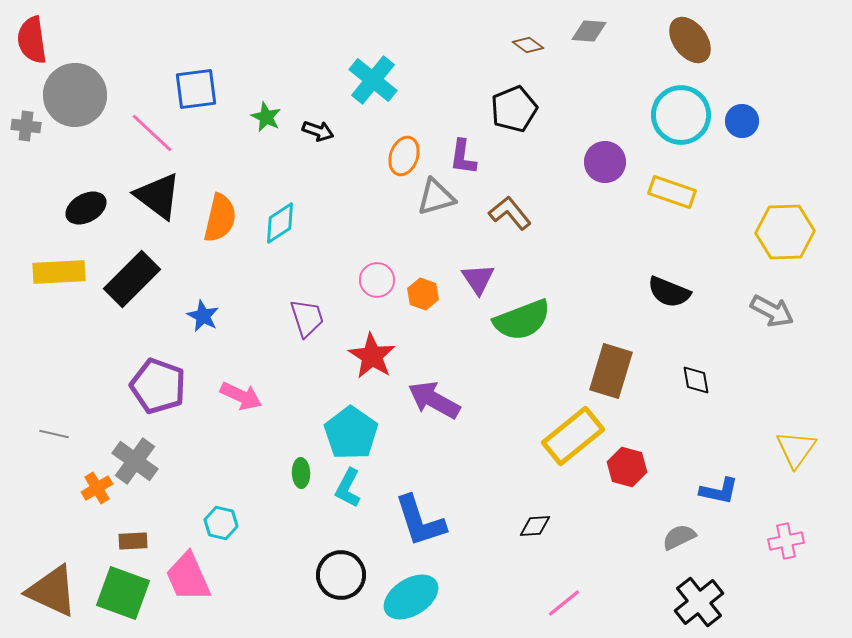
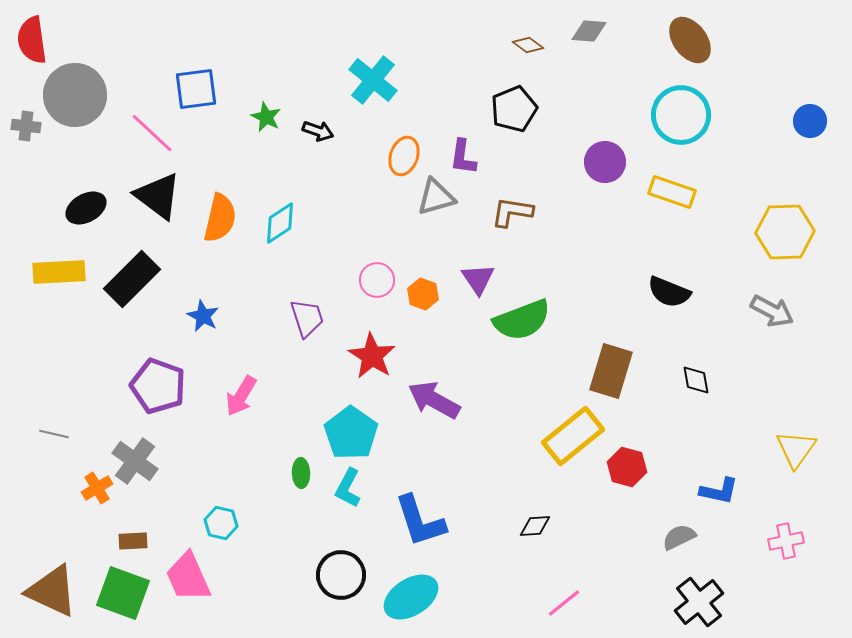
blue circle at (742, 121): moved 68 px right
brown L-shape at (510, 213): moved 2 px right, 1 px up; rotated 42 degrees counterclockwise
pink arrow at (241, 396): rotated 96 degrees clockwise
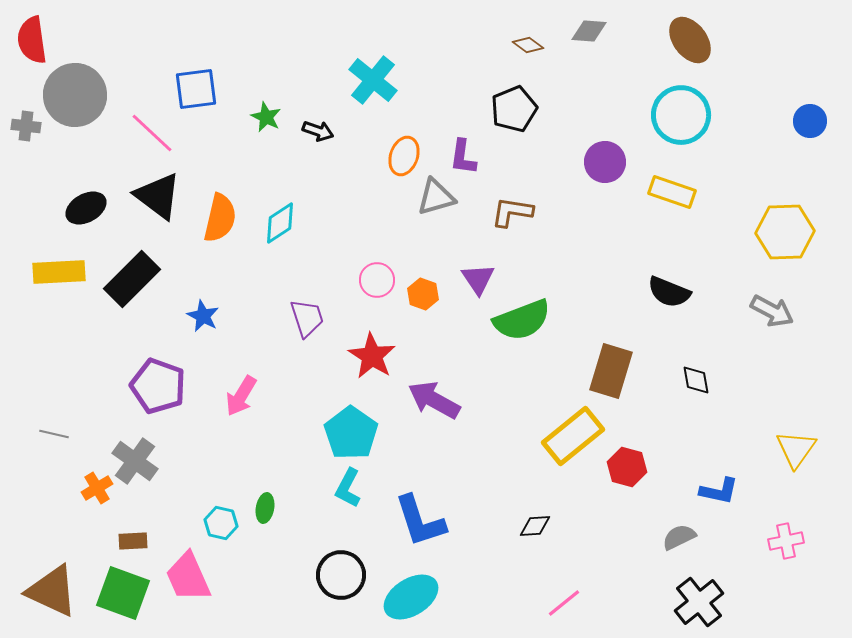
green ellipse at (301, 473): moved 36 px left, 35 px down; rotated 12 degrees clockwise
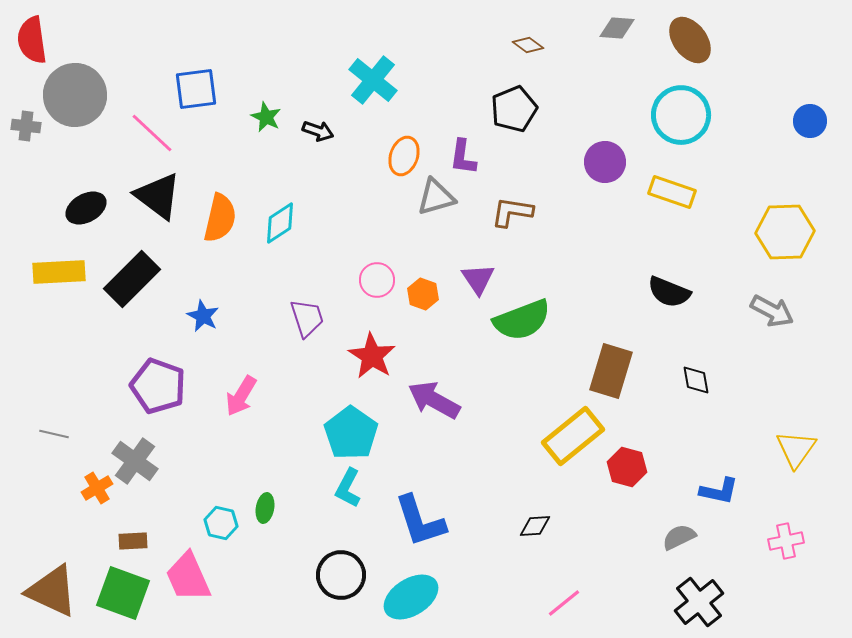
gray diamond at (589, 31): moved 28 px right, 3 px up
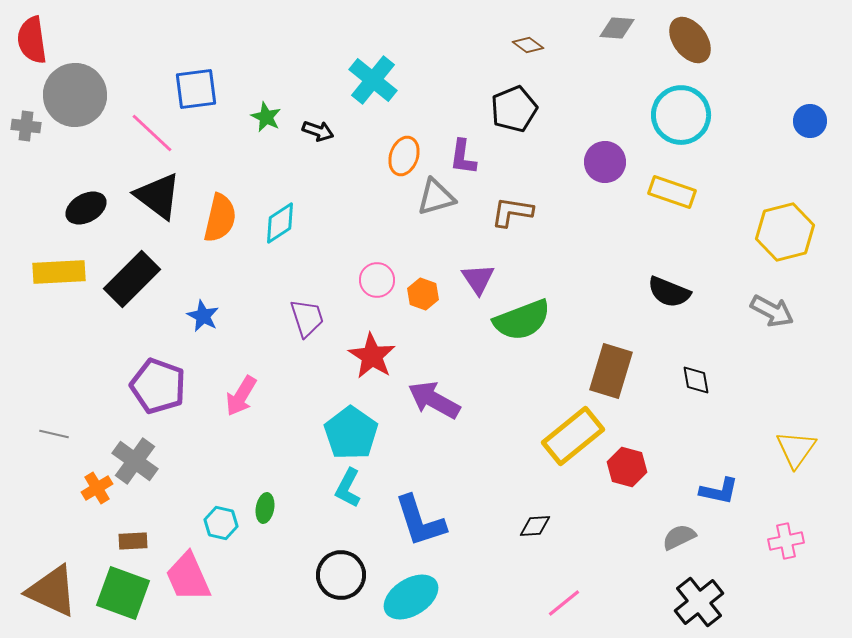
yellow hexagon at (785, 232): rotated 12 degrees counterclockwise
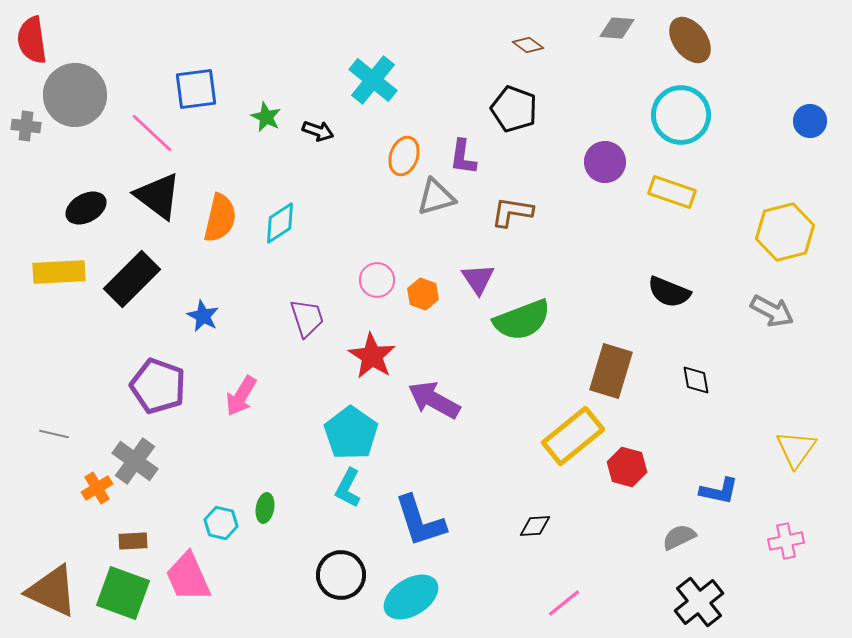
black pentagon at (514, 109): rotated 30 degrees counterclockwise
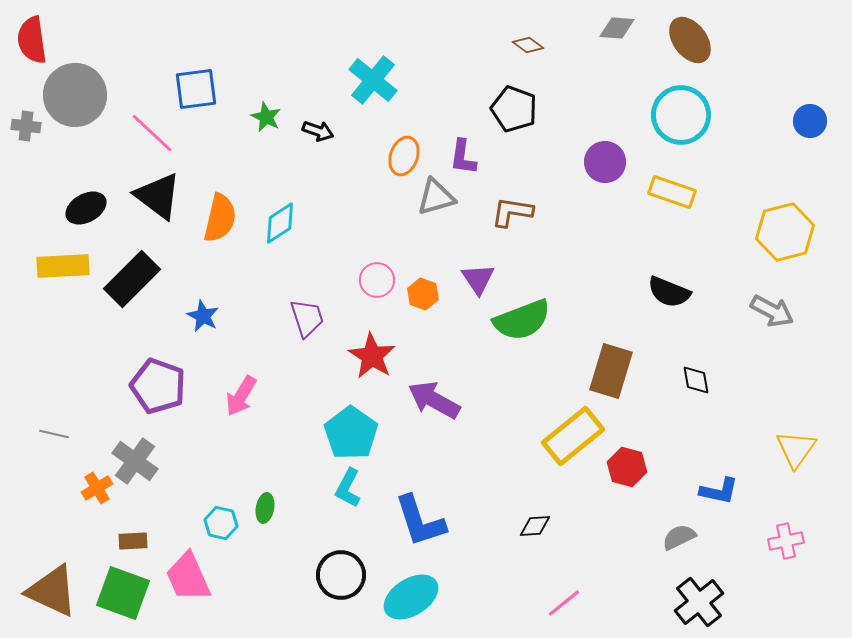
yellow rectangle at (59, 272): moved 4 px right, 6 px up
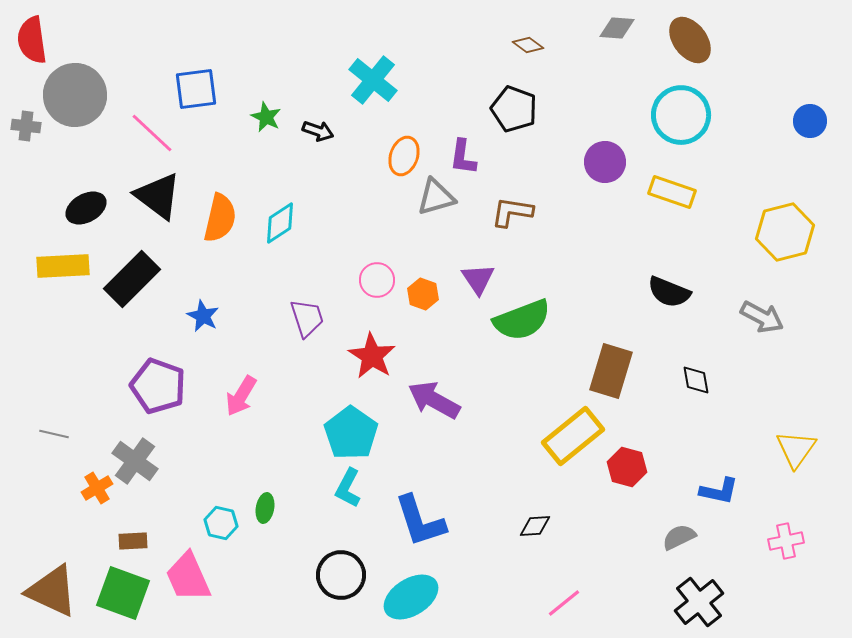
gray arrow at (772, 311): moved 10 px left, 6 px down
